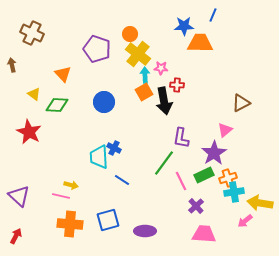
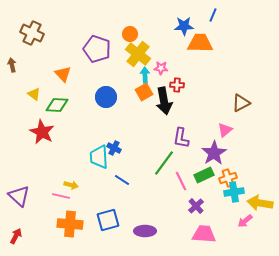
blue circle at (104, 102): moved 2 px right, 5 px up
red star at (29, 132): moved 13 px right
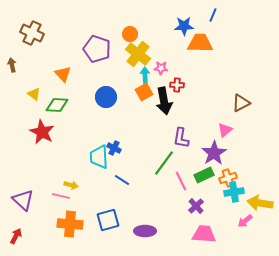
purple triangle at (19, 196): moved 4 px right, 4 px down
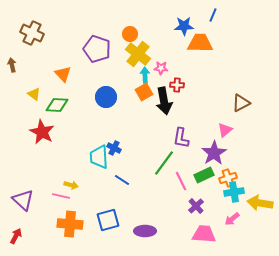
pink arrow at (245, 221): moved 13 px left, 2 px up
